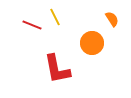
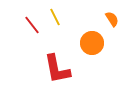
red line: rotated 30 degrees clockwise
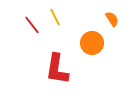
red L-shape: rotated 20 degrees clockwise
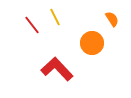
red L-shape: rotated 128 degrees clockwise
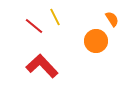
red line: moved 2 px right, 1 px down; rotated 12 degrees counterclockwise
orange circle: moved 4 px right, 2 px up
red L-shape: moved 15 px left, 3 px up
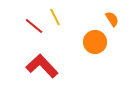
orange circle: moved 1 px left, 1 px down
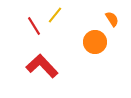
yellow line: moved 2 px up; rotated 66 degrees clockwise
red line: rotated 18 degrees clockwise
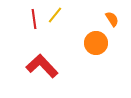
red line: moved 7 px up; rotated 24 degrees clockwise
orange circle: moved 1 px right, 1 px down
